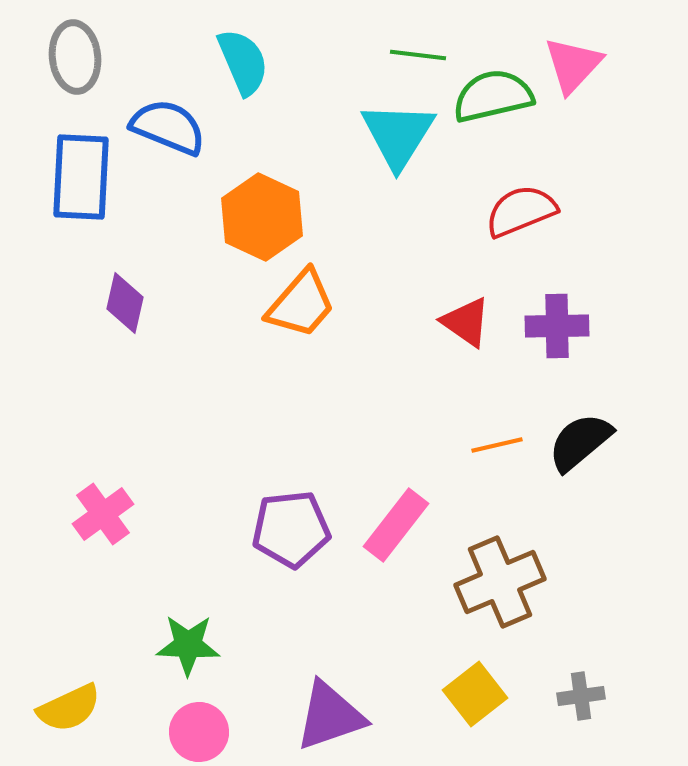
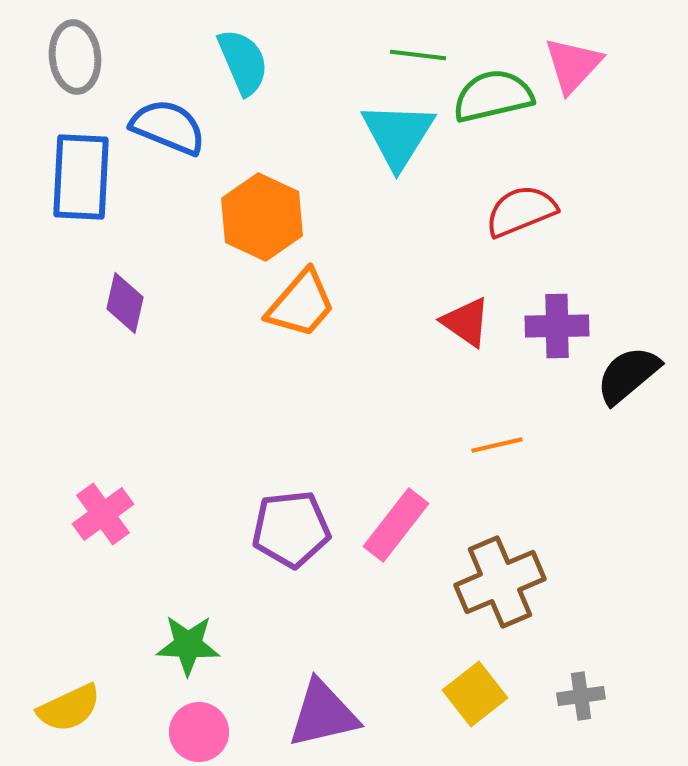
black semicircle: moved 48 px right, 67 px up
purple triangle: moved 7 px left, 2 px up; rotated 6 degrees clockwise
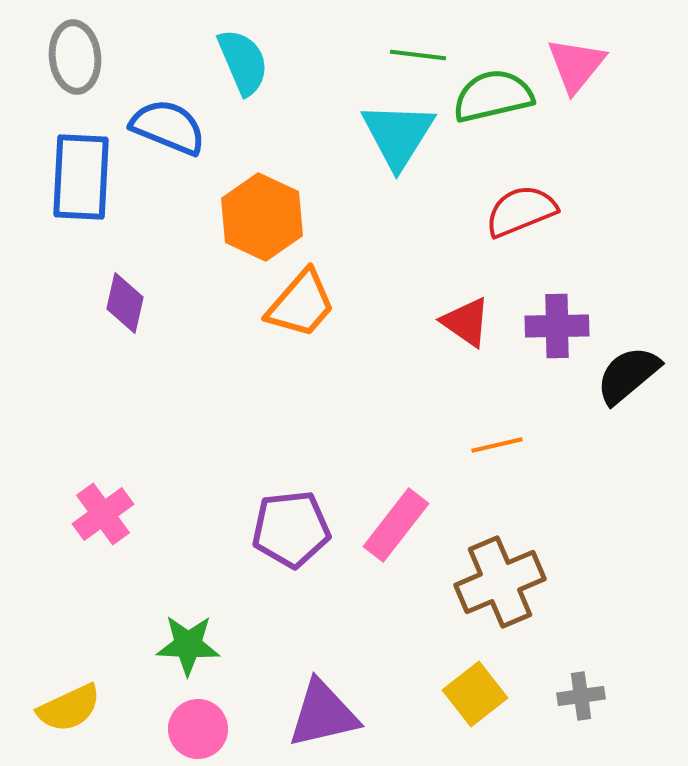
pink triangle: moved 3 px right; rotated 4 degrees counterclockwise
pink circle: moved 1 px left, 3 px up
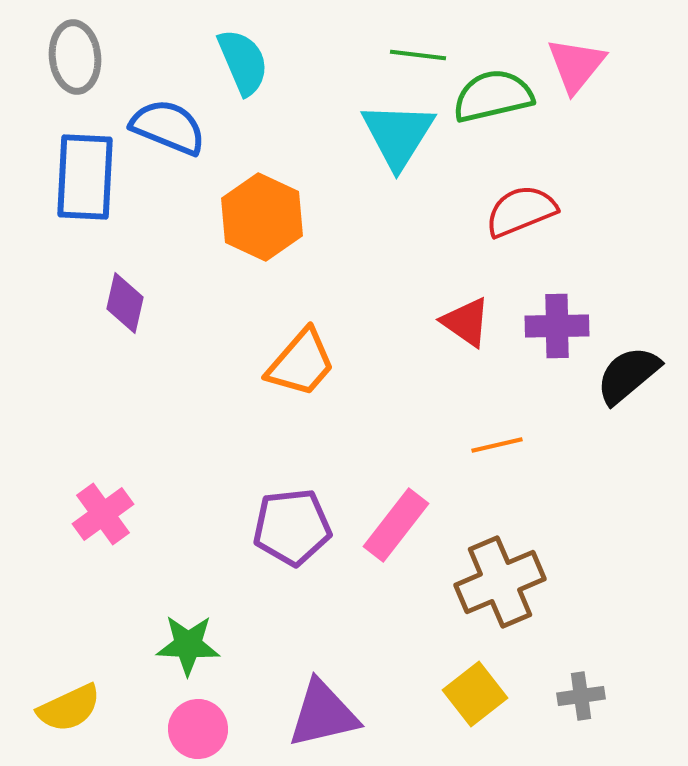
blue rectangle: moved 4 px right
orange trapezoid: moved 59 px down
purple pentagon: moved 1 px right, 2 px up
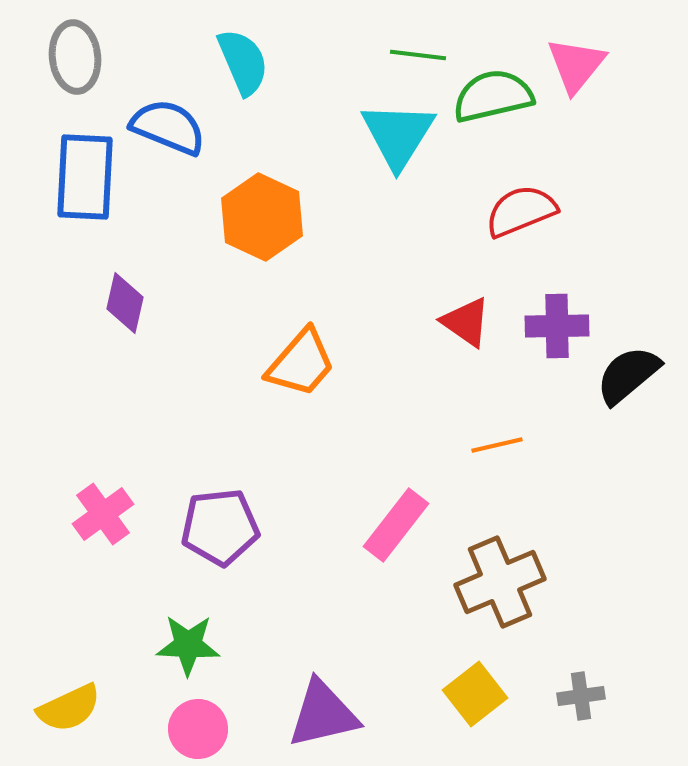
purple pentagon: moved 72 px left
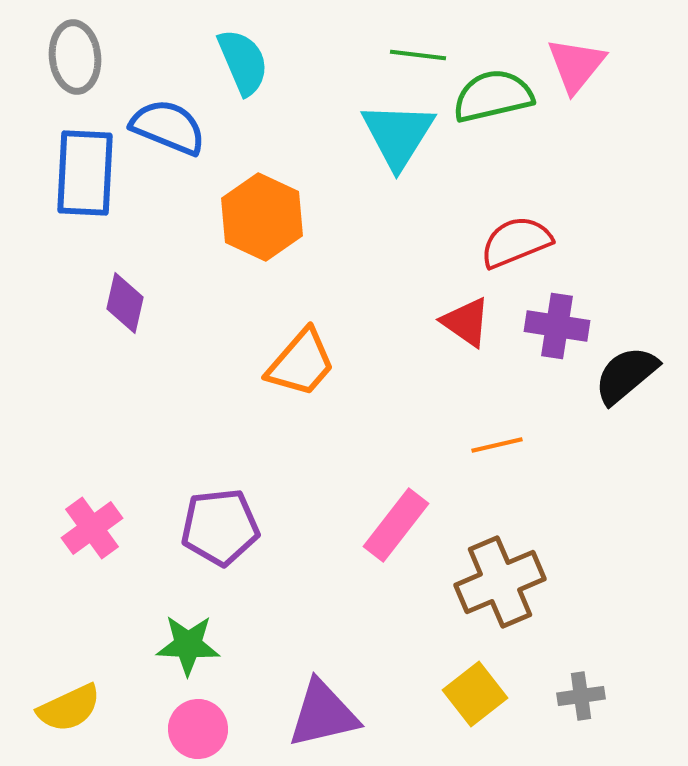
blue rectangle: moved 4 px up
red semicircle: moved 5 px left, 31 px down
purple cross: rotated 10 degrees clockwise
black semicircle: moved 2 px left
pink cross: moved 11 px left, 14 px down
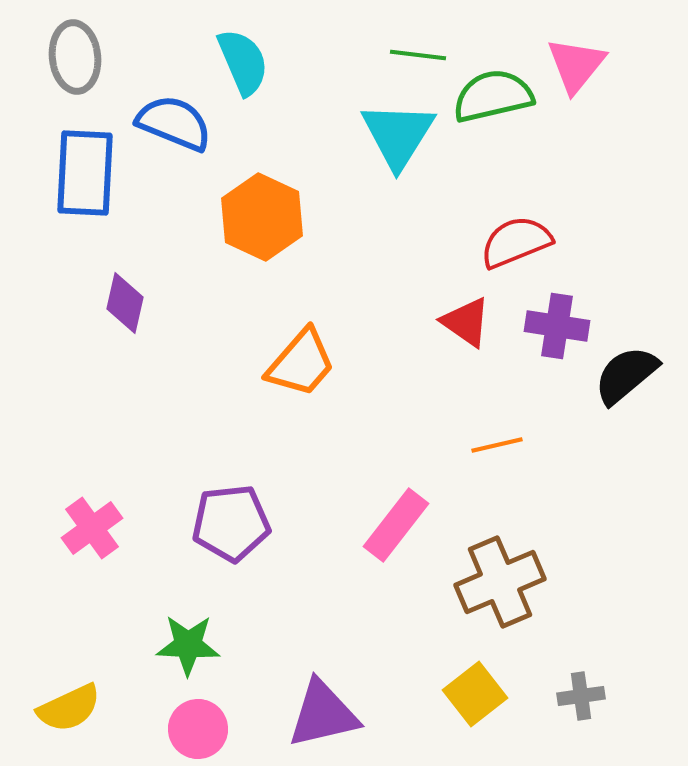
blue semicircle: moved 6 px right, 4 px up
purple pentagon: moved 11 px right, 4 px up
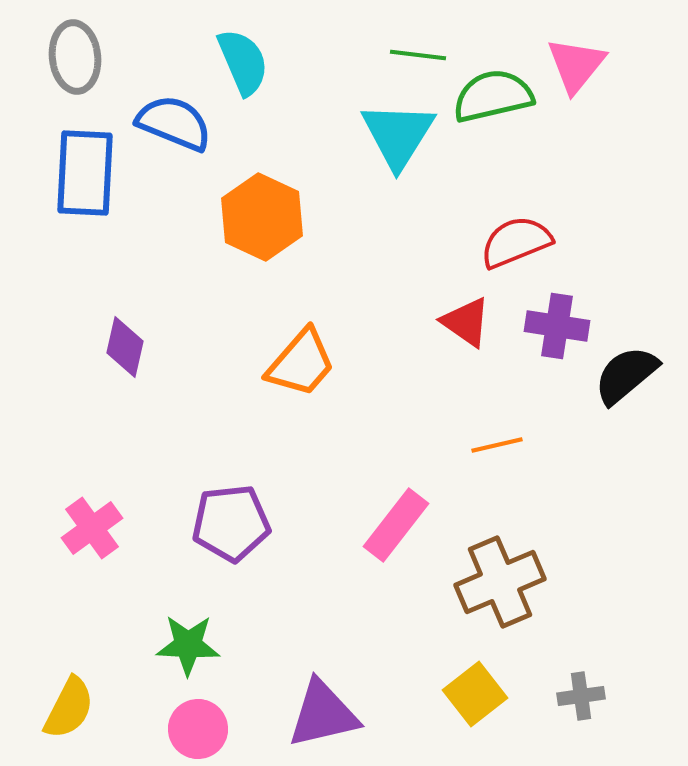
purple diamond: moved 44 px down
yellow semicircle: rotated 38 degrees counterclockwise
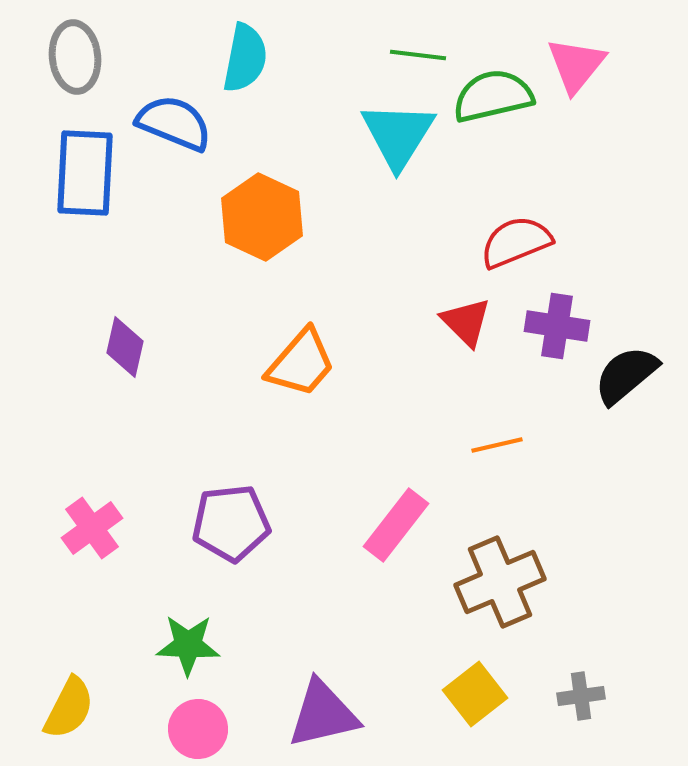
cyan semicircle: moved 2 px right, 4 px up; rotated 34 degrees clockwise
red triangle: rotated 10 degrees clockwise
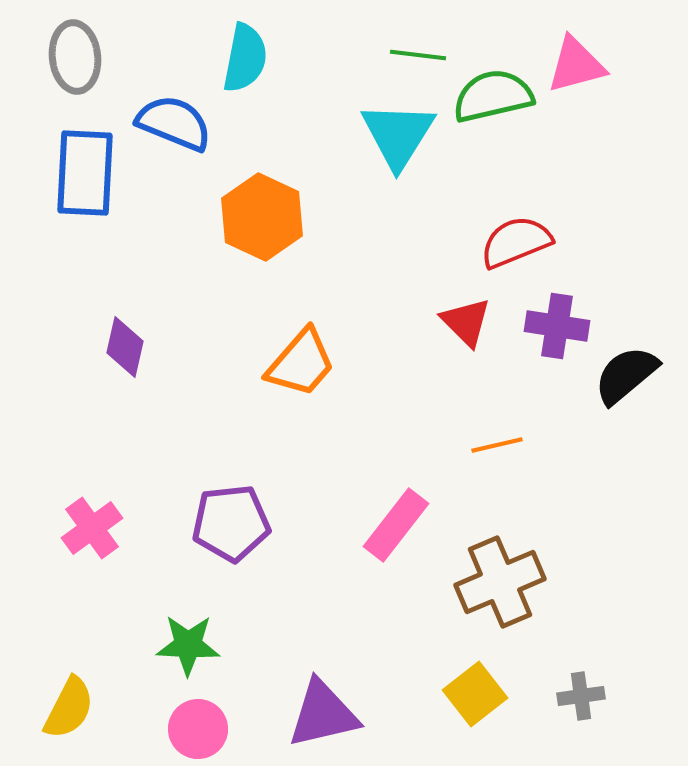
pink triangle: rotated 36 degrees clockwise
